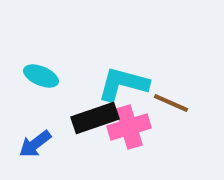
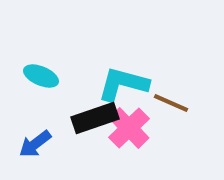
pink cross: moved 1 px down; rotated 27 degrees counterclockwise
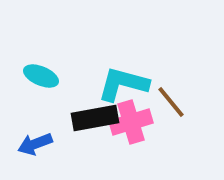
brown line: moved 1 px up; rotated 27 degrees clockwise
black rectangle: rotated 9 degrees clockwise
pink cross: moved 2 px right, 6 px up; rotated 27 degrees clockwise
blue arrow: rotated 16 degrees clockwise
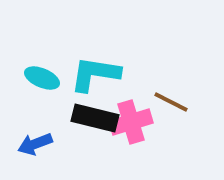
cyan ellipse: moved 1 px right, 2 px down
cyan L-shape: moved 28 px left, 10 px up; rotated 6 degrees counterclockwise
brown line: rotated 24 degrees counterclockwise
black rectangle: rotated 24 degrees clockwise
